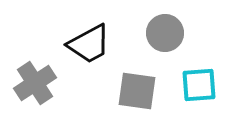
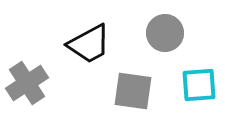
gray cross: moved 8 px left
gray square: moved 4 px left
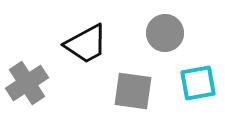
black trapezoid: moved 3 px left
cyan square: moved 1 px left, 2 px up; rotated 6 degrees counterclockwise
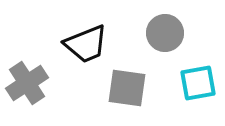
black trapezoid: rotated 6 degrees clockwise
gray square: moved 6 px left, 3 px up
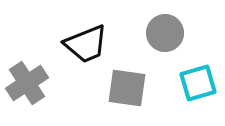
cyan square: rotated 6 degrees counterclockwise
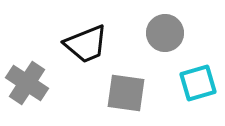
gray cross: rotated 24 degrees counterclockwise
gray square: moved 1 px left, 5 px down
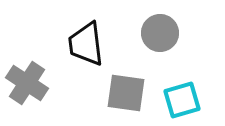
gray circle: moved 5 px left
black trapezoid: rotated 105 degrees clockwise
cyan square: moved 16 px left, 17 px down
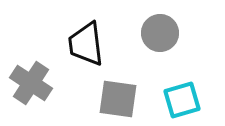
gray cross: moved 4 px right
gray square: moved 8 px left, 6 px down
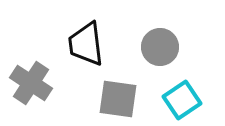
gray circle: moved 14 px down
cyan square: rotated 18 degrees counterclockwise
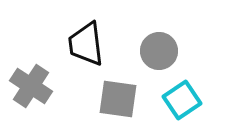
gray circle: moved 1 px left, 4 px down
gray cross: moved 3 px down
